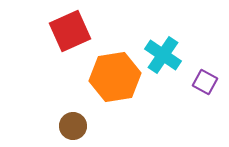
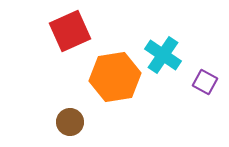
brown circle: moved 3 px left, 4 px up
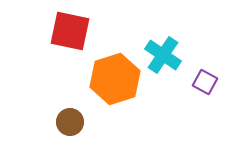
red square: rotated 36 degrees clockwise
orange hexagon: moved 2 px down; rotated 9 degrees counterclockwise
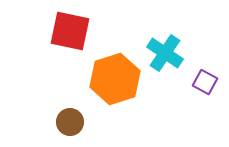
cyan cross: moved 2 px right, 2 px up
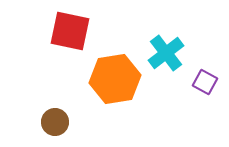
cyan cross: moved 1 px right; rotated 18 degrees clockwise
orange hexagon: rotated 9 degrees clockwise
brown circle: moved 15 px left
